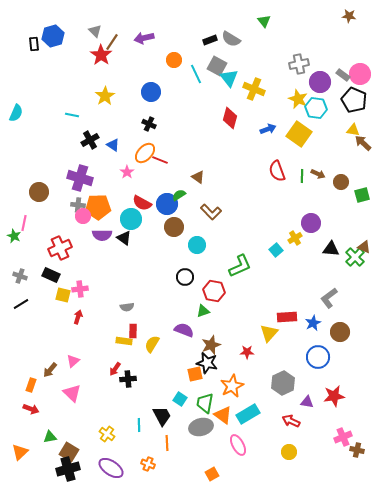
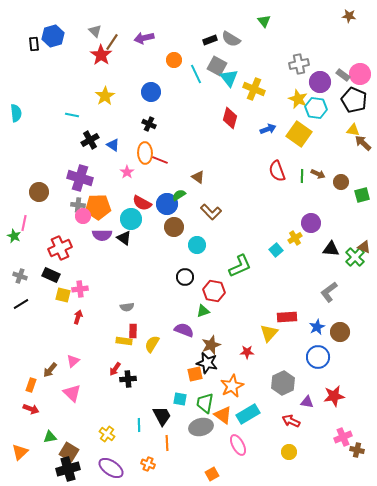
cyan semicircle at (16, 113): rotated 30 degrees counterclockwise
orange ellipse at (145, 153): rotated 45 degrees counterclockwise
gray L-shape at (329, 298): moved 6 px up
blue star at (313, 323): moved 4 px right, 4 px down
cyan square at (180, 399): rotated 24 degrees counterclockwise
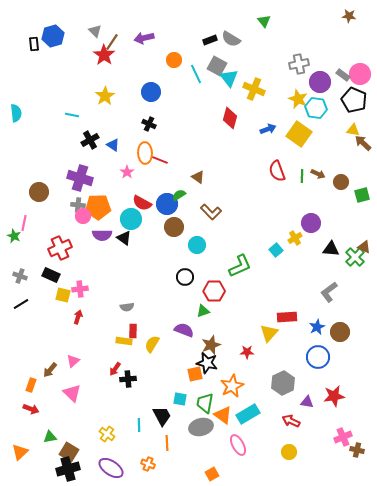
red star at (101, 55): moved 3 px right
red hexagon at (214, 291): rotated 10 degrees counterclockwise
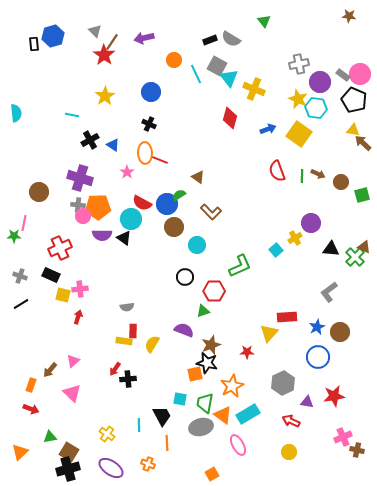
green star at (14, 236): rotated 24 degrees counterclockwise
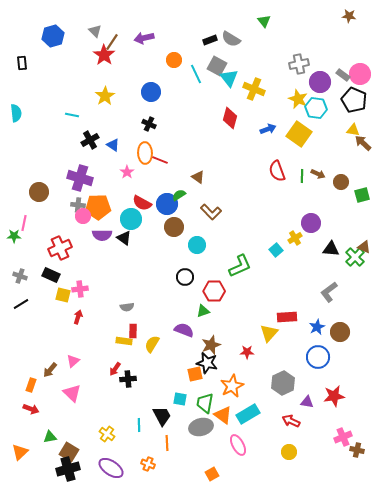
black rectangle at (34, 44): moved 12 px left, 19 px down
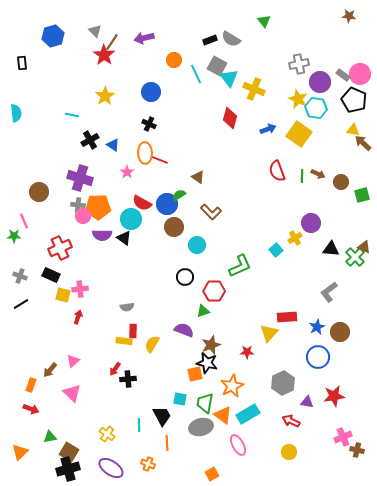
pink line at (24, 223): moved 2 px up; rotated 35 degrees counterclockwise
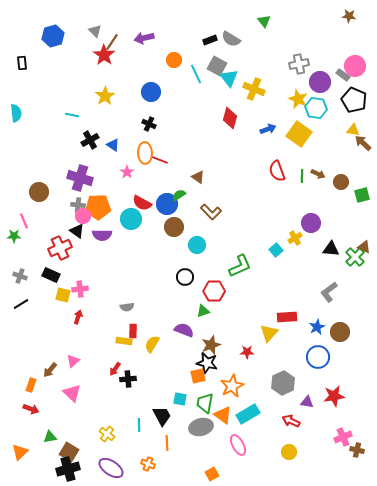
pink circle at (360, 74): moved 5 px left, 8 px up
black triangle at (124, 238): moved 47 px left, 7 px up
orange square at (195, 374): moved 3 px right, 2 px down
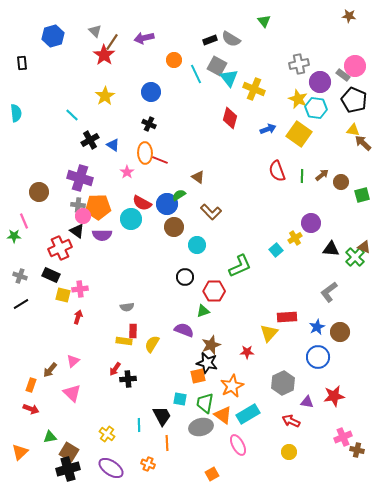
cyan line at (72, 115): rotated 32 degrees clockwise
brown arrow at (318, 174): moved 4 px right, 1 px down; rotated 64 degrees counterclockwise
